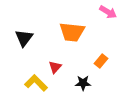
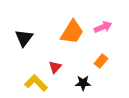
pink arrow: moved 5 px left, 15 px down; rotated 54 degrees counterclockwise
orange trapezoid: rotated 64 degrees counterclockwise
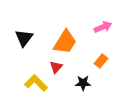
orange trapezoid: moved 7 px left, 10 px down
red triangle: moved 1 px right
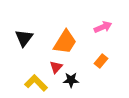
black star: moved 12 px left, 3 px up
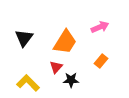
pink arrow: moved 3 px left
yellow L-shape: moved 8 px left
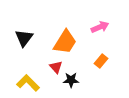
red triangle: rotated 24 degrees counterclockwise
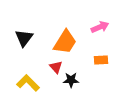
orange rectangle: moved 1 px up; rotated 48 degrees clockwise
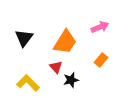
orange rectangle: rotated 48 degrees counterclockwise
black star: rotated 14 degrees counterclockwise
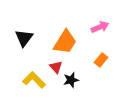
yellow L-shape: moved 6 px right, 3 px up
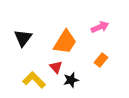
black triangle: moved 1 px left
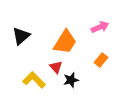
black triangle: moved 2 px left, 2 px up; rotated 12 degrees clockwise
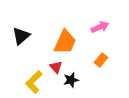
orange trapezoid: rotated 8 degrees counterclockwise
yellow L-shape: moved 2 px down; rotated 90 degrees counterclockwise
